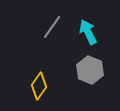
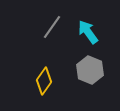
cyan arrow: rotated 10 degrees counterclockwise
yellow diamond: moved 5 px right, 5 px up
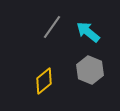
cyan arrow: rotated 15 degrees counterclockwise
yellow diamond: rotated 16 degrees clockwise
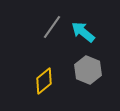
cyan arrow: moved 5 px left
gray hexagon: moved 2 px left
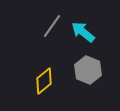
gray line: moved 1 px up
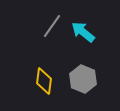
gray hexagon: moved 5 px left, 9 px down
yellow diamond: rotated 44 degrees counterclockwise
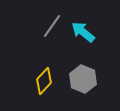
yellow diamond: rotated 36 degrees clockwise
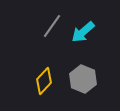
cyan arrow: rotated 80 degrees counterclockwise
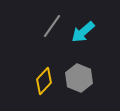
gray hexagon: moved 4 px left, 1 px up
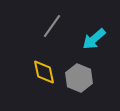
cyan arrow: moved 11 px right, 7 px down
yellow diamond: moved 9 px up; rotated 56 degrees counterclockwise
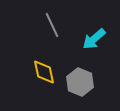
gray line: moved 1 px up; rotated 60 degrees counterclockwise
gray hexagon: moved 1 px right, 4 px down
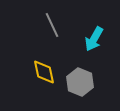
cyan arrow: rotated 20 degrees counterclockwise
